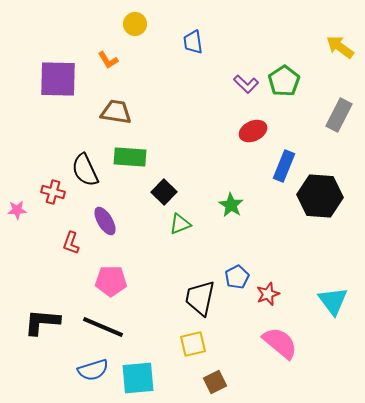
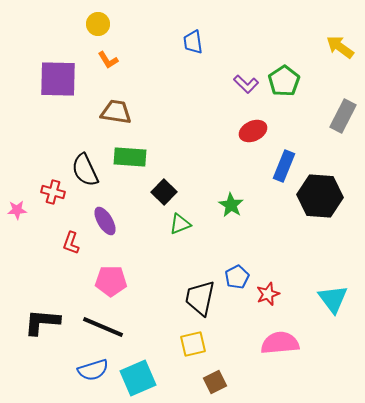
yellow circle: moved 37 px left
gray rectangle: moved 4 px right, 1 px down
cyan triangle: moved 2 px up
pink semicircle: rotated 45 degrees counterclockwise
cyan square: rotated 18 degrees counterclockwise
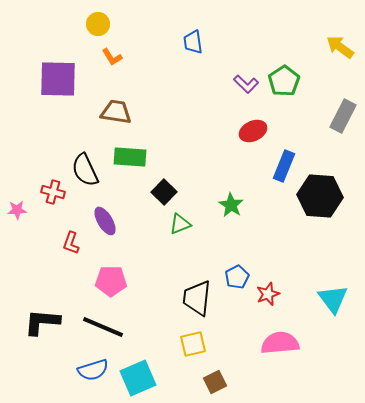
orange L-shape: moved 4 px right, 3 px up
black trapezoid: moved 3 px left; rotated 6 degrees counterclockwise
